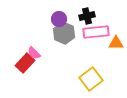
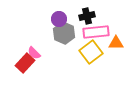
yellow square: moved 27 px up
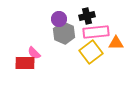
red rectangle: rotated 48 degrees clockwise
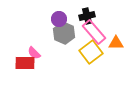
pink rectangle: moved 2 px left; rotated 55 degrees clockwise
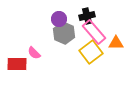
red rectangle: moved 8 px left, 1 px down
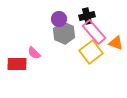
orange triangle: rotated 21 degrees clockwise
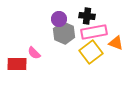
black cross: rotated 21 degrees clockwise
pink rectangle: rotated 60 degrees counterclockwise
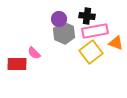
pink rectangle: moved 1 px right, 1 px up
